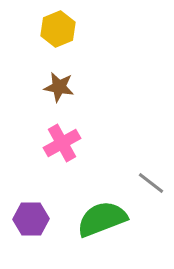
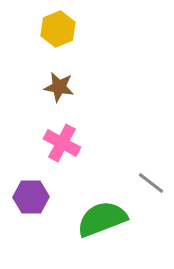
pink cross: rotated 33 degrees counterclockwise
purple hexagon: moved 22 px up
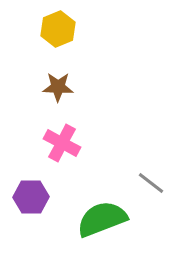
brown star: moved 1 px left; rotated 8 degrees counterclockwise
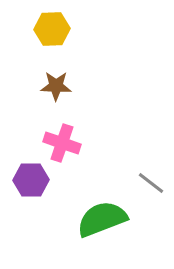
yellow hexagon: moved 6 px left; rotated 20 degrees clockwise
brown star: moved 2 px left, 1 px up
pink cross: rotated 9 degrees counterclockwise
purple hexagon: moved 17 px up
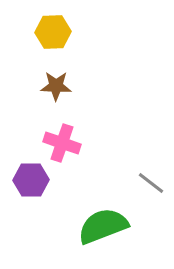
yellow hexagon: moved 1 px right, 3 px down
green semicircle: moved 1 px right, 7 px down
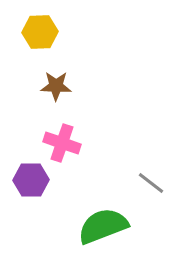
yellow hexagon: moved 13 px left
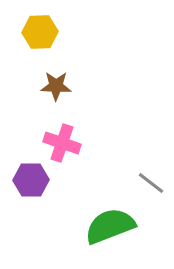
green semicircle: moved 7 px right
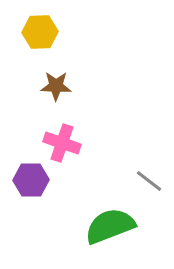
gray line: moved 2 px left, 2 px up
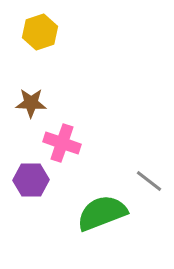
yellow hexagon: rotated 16 degrees counterclockwise
brown star: moved 25 px left, 17 px down
green semicircle: moved 8 px left, 13 px up
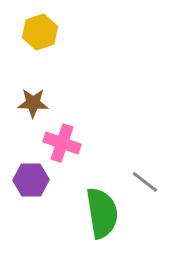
brown star: moved 2 px right
gray line: moved 4 px left, 1 px down
green semicircle: rotated 102 degrees clockwise
